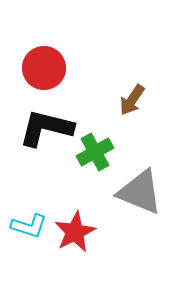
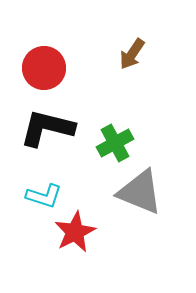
brown arrow: moved 46 px up
black L-shape: moved 1 px right
green cross: moved 20 px right, 9 px up
cyan L-shape: moved 15 px right, 30 px up
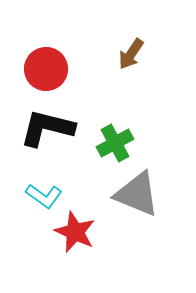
brown arrow: moved 1 px left
red circle: moved 2 px right, 1 px down
gray triangle: moved 3 px left, 2 px down
cyan L-shape: rotated 18 degrees clockwise
red star: rotated 21 degrees counterclockwise
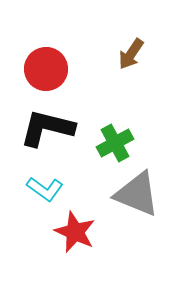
cyan L-shape: moved 1 px right, 7 px up
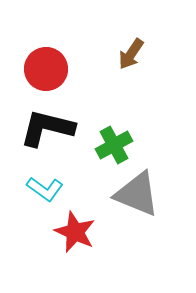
green cross: moved 1 px left, 2 px down
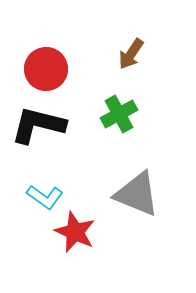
black L-shape: moved 9 px left, 3 px up
green cross: moved 5 px right, 31 px up
cyan L-shape: moved 8 px down
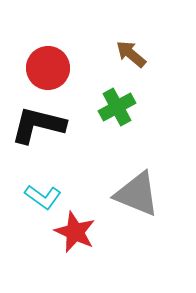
brown arrow: rotated 96 degrees clockwise
red circle: moved 2 px right, 1 px up
green cross: moved 2 px left, 7 px up
cyan L-shape: moved 2 px left
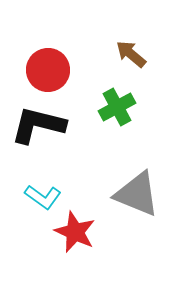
red circle: moved 2 px down
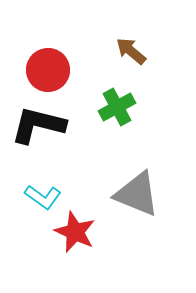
brown arrow: moved 3 px up
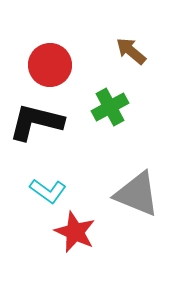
red circle: moved 2 px right, 5 px up
green cross: moved 7 px left
black L-shape: moved 2 px left, 3 px up
cyan L-shape: moved 5 px right, 6 px up
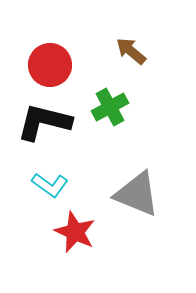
black L-shape: moved 8 px right
cyan L-shape: moved 2 px right, 6 px up
